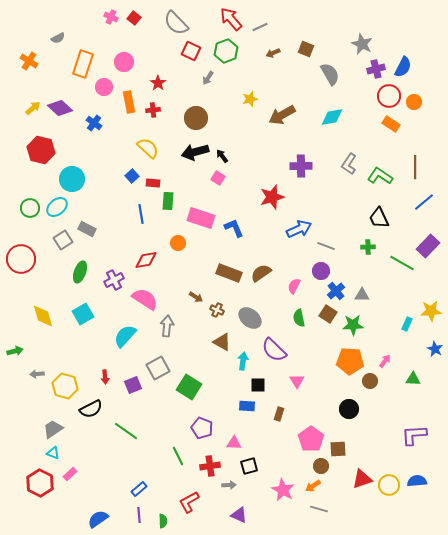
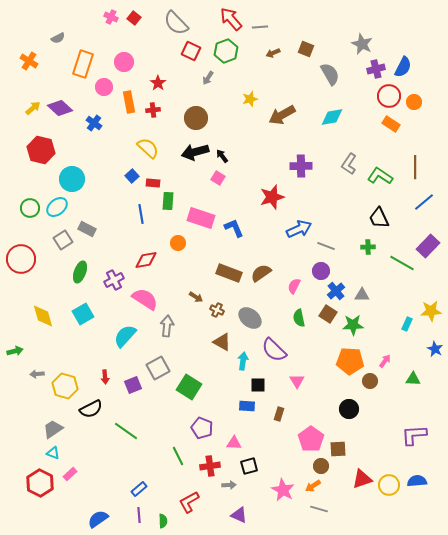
gray line at (260, 27): rotated 21 degrees clockwise
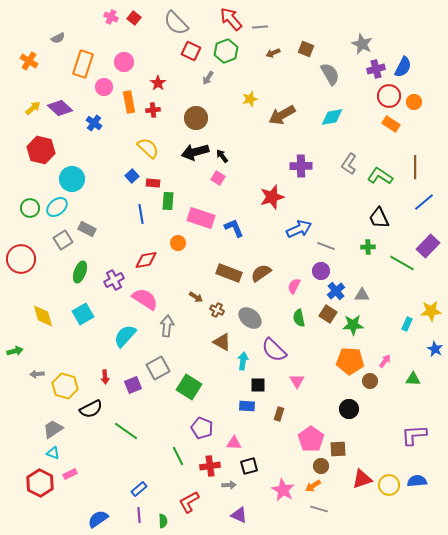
pink rectangle at (70, 474): rotated 16 degrees clockwise
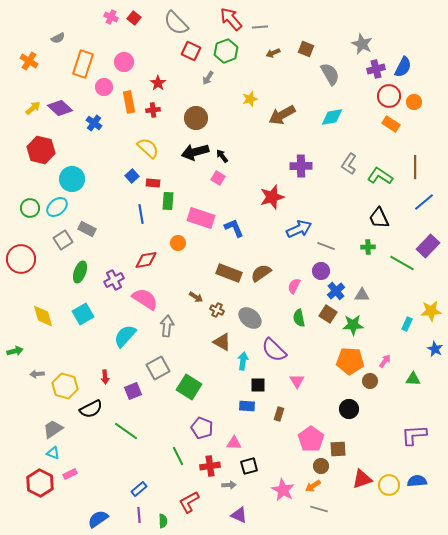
purple square at (133, 385): moved 6 px down
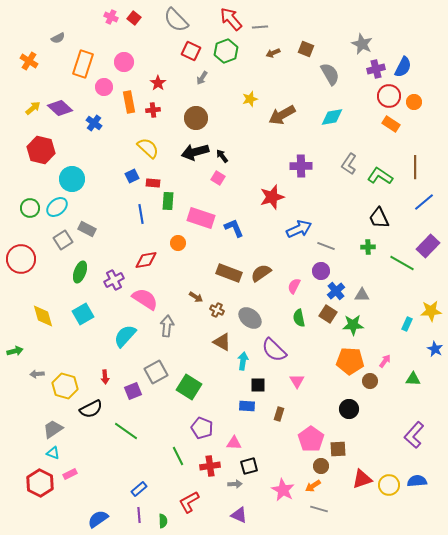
gray semicircle at (176, 23): moved 3 px up
gray arrow at (208, 78): moved 6 px left
blue square at (132, 176): rotated 16 degrees clockwise
gray square at (158, 368): moved 2 px left, 4 px down
purple L-shape at (414, 435): rotated 44 degrees counterclockwise
gray arrow at (229, 485): moved 6 px right, 1 px up
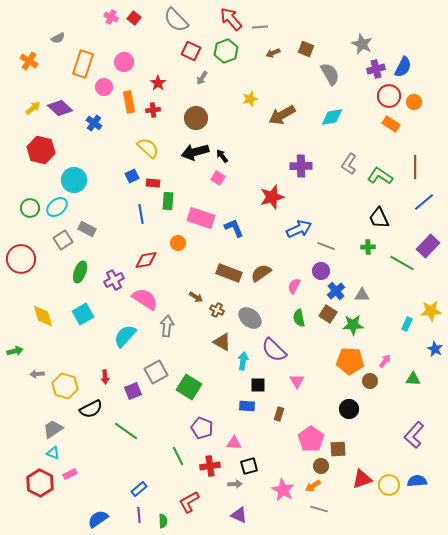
cyan circle at (72, 179): moved 2 px right, 1 px down
